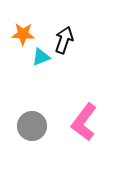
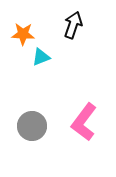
black arrow: moved 9 px right, 15 px up
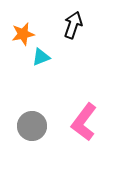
orange star: rotated 15 degrees counterclockwise
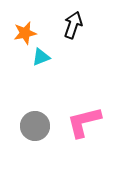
orange star: moved 2 px right, 1 px up
pink L-shape: rotated 39 degrees clockwise
gray circle: moved 3 px right
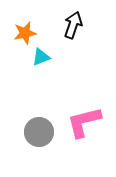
gray circle: moved 4 px right, 6 px down
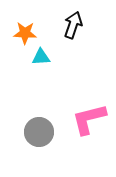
orange star: rotated 15 degrees clockwise
cyan triangle: rotated 18 degrees clockwise
pink L-shape: moved 5 px right, 3 px up
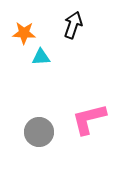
orange star: moved 1 px left
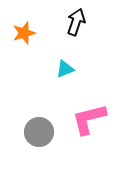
black arrow: moved 3 px right, 3 px up
orange star: rotated 20 degrees counterclockwise
cyan triangle: moved 24 px right, 12 px down; rotated 18 degrees counterclockwise
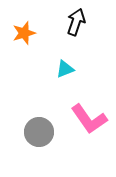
pink L-shape: rotated 111 degrees counterclockwise
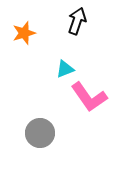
black arrow: moved 1 px right, 1 px up
pink L-shape: moved 22 px up
gray circle: moved 1 px right, 1 px down
